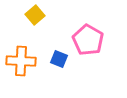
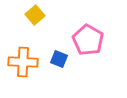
orange cross: moved 2 px right, 1 px down
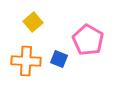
yellow square: moved 2 px left, 7 px down
orange cross: moved 3 px right, 1 px up
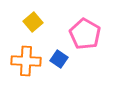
pink pentagon: moved 3 px left, 6 px up
blue square: rotated 12 degrees clockwise
